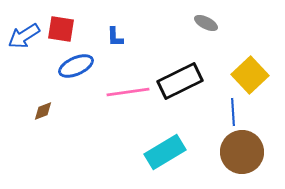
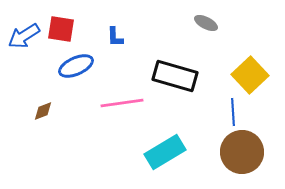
black rectangle: moved 5 px left, 5 px up; rotated 42 degrees clockwise
pink line: moved 6 px left, 11 px down
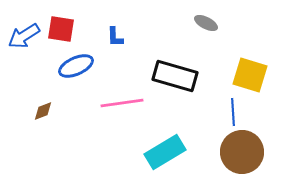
yellow square: rotated 30 degrees counterclockwise
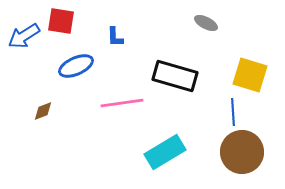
red square: moved 8 px up
